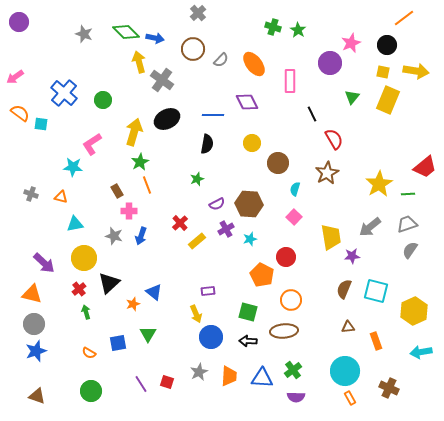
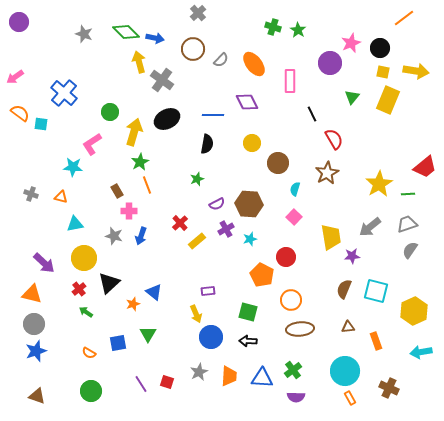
black circle at (387, 45): moved 7 px left, 3 px down
green circle at (103, 100): moved 7 px right, 12 px down
green arrow at (86, 312): rotated 40 degrees counterclockwise
brown ellipse at (284, 331): moved 16 px right, 2 px up
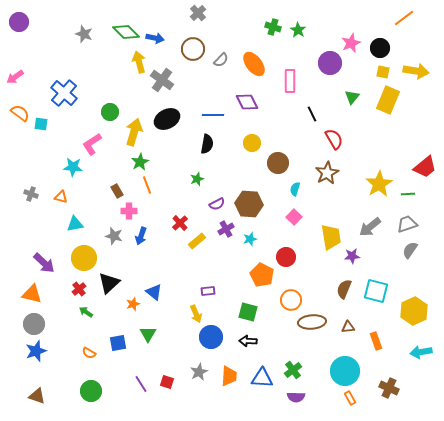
brown ellipse at (300, 329): moved 12 px right, 7 px up
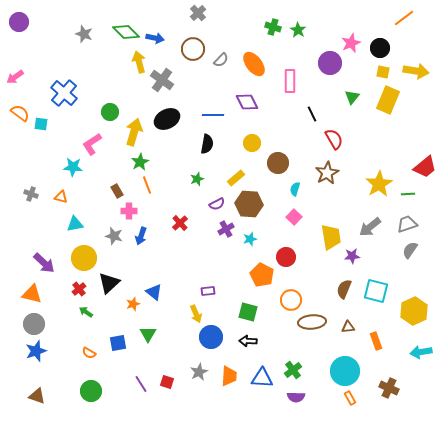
yellow rectangle at (197, 241): moved 39 px right, 63 px up
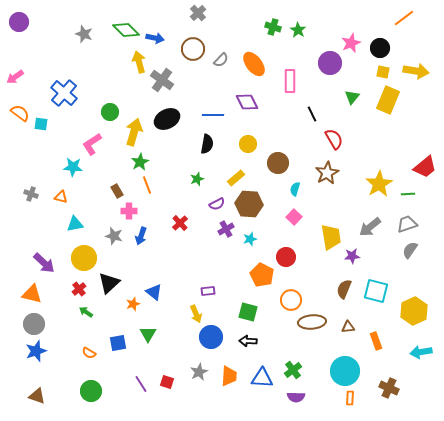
green diamond at (126, 32): moved 2 px up
yellow circle at (252, 143): moved 4 px left, 1 px down
orange rectangle at (350, 398): rotated 32 degrees clockwise
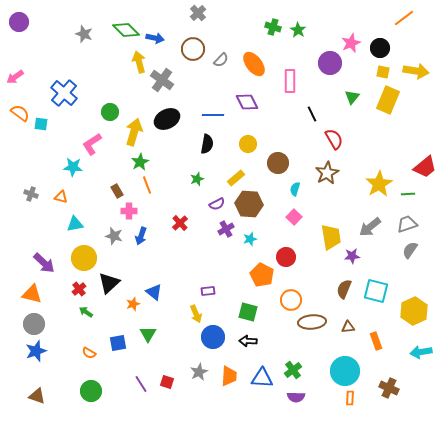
blue circle at (211, 337): moved 2 px right
